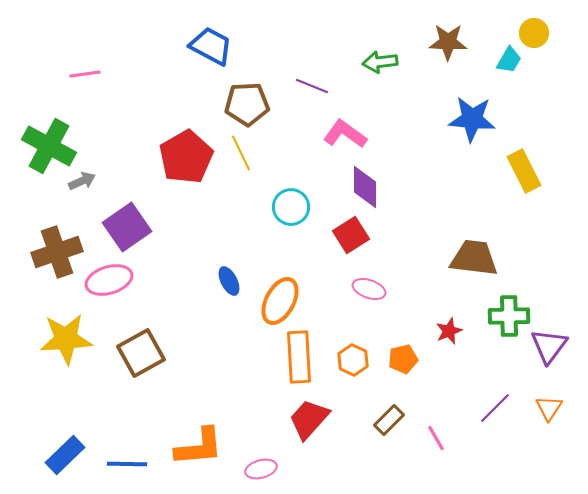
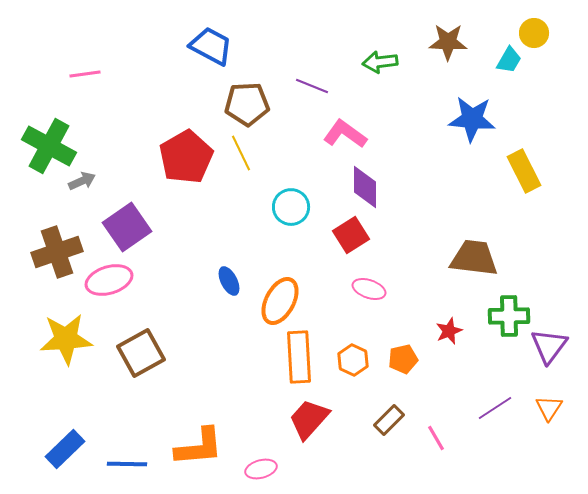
purple line at (495, 408): rotated 12 degrees clockwise
blue rectangle at (65, 455): moved 6 px up
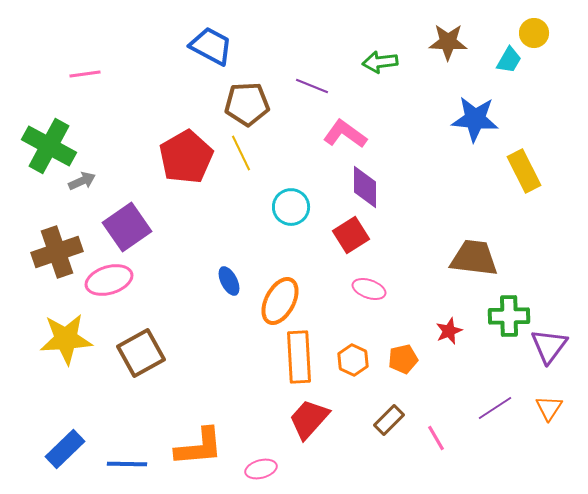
blue star at (472, 119): moved 3 px right
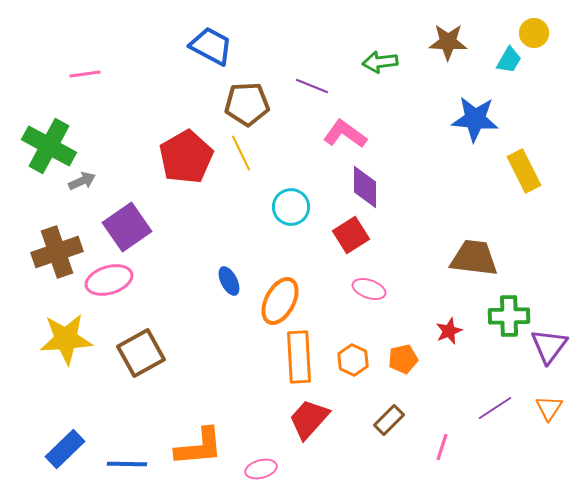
pink line at (436, 438): moved 6 px right, 9 px down; rotated 48 degrees clockwise
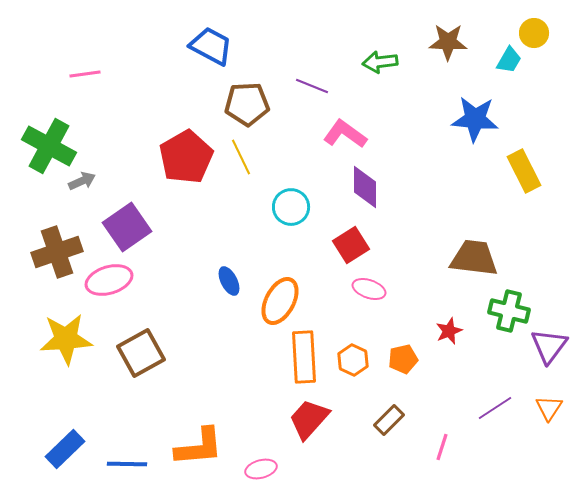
yellow line at (241, 153): moved 4 px down
red square at (351, 235): moved 10 px down
green cross at (509, 316): moved 5 px up; rotated 15 degrees clockwise
orange rectangle at (299, 357): moved 5 px right
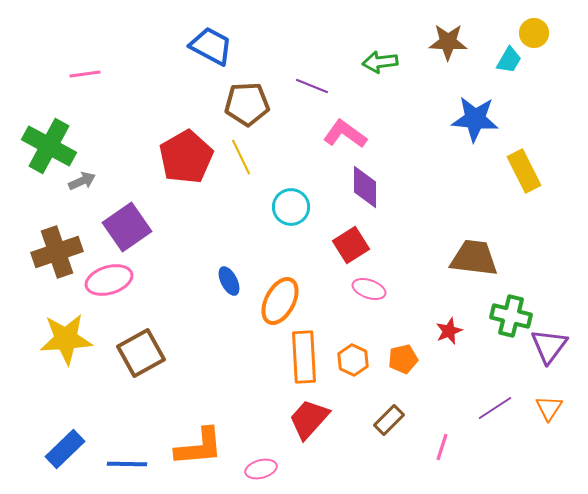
green cross at (509, 311): moved 2 px right, 5 px down
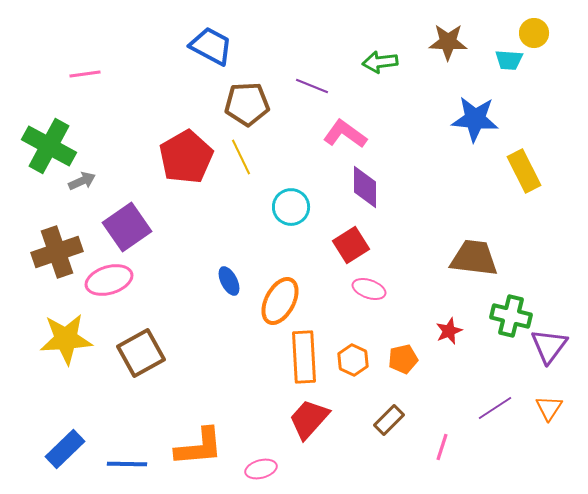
cyan trapezoid at (509, 60): rotated 64 degrees clockwise
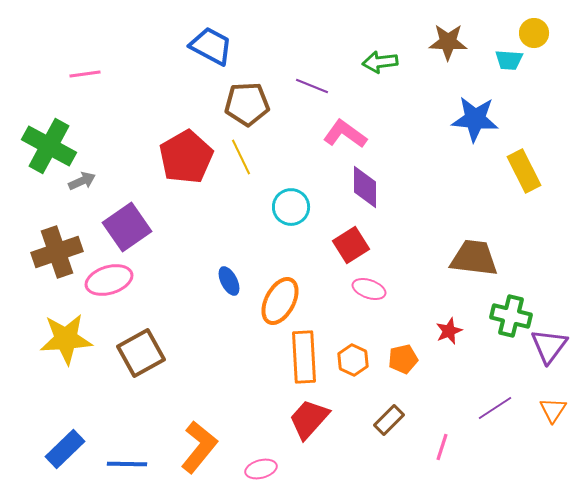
orange triangle at (549, 408): moved 4 px right, 2 px down
orange L-shape at (199, 447): rotated 46 degrees counterclockwise
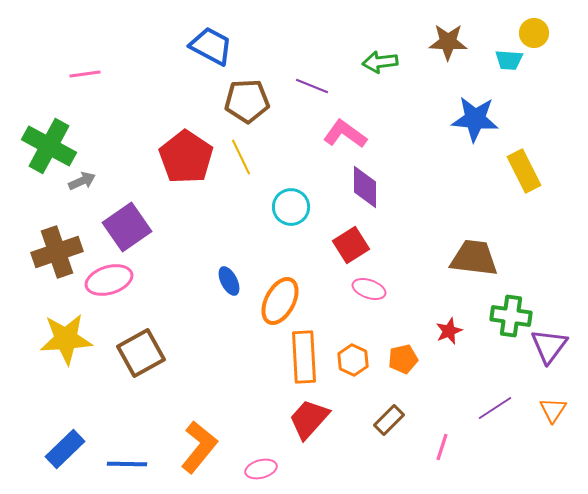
brown pentagon at (247, 104): moved 3 px up
red pentagon at (186, 157): rotated 8 degrees counterclockwise
green cross at (511, 316): rotated 6 degrees counterclockwise
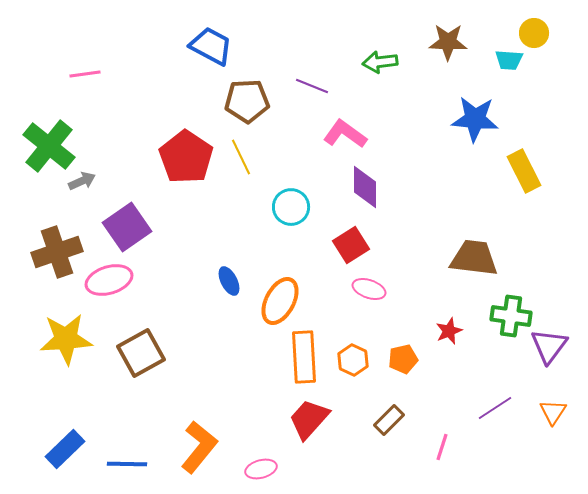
green cross at (49, 146): rotated 10 degrees clockwise
orange triangle at (553, 410): moved 2 px down
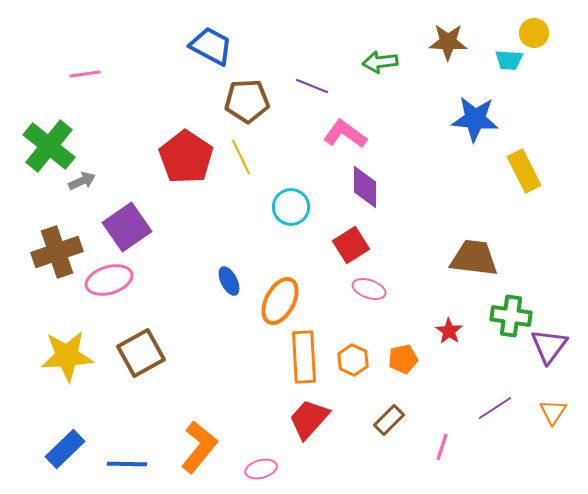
red star at (449, 331): rotated 16 degrees counterclockwise
yellow star at (66, 339): moved 1 px right, 17 px down
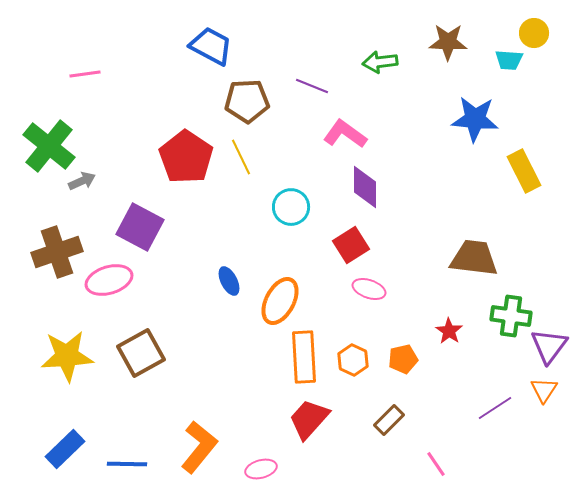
purple square at (127, 227): moved 13 px right; rotated 27 degrees counterclockwise
orange triangle at (553, 412): moved 9 px left, 22 px up
pink line at (442, 447): moved 6 px left, 17 px down; rotated 52 degrees counterclockwise
